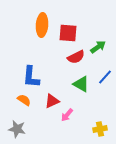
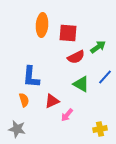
orange semicircle: rotated 40 degrees clockwise
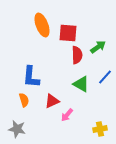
orange ellipse: rotated 25 degrees counterclockwise
red semicircle: moved 1 px right, 2 px up; rotated 66 degrees counterclockwise
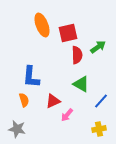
red square: rotated 18 degrees counterclockwise
blue line: moved 4 px left, 24 px down
red triangle: moved 1 px right
yellow cross: moved 1 px left
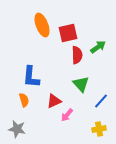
green triangle: rotated 18 degrees clockwise
red triangle: moved 1 px right
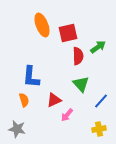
red semicircle: moved 1 px right, 1 px down
red triangle: moved 1 px up
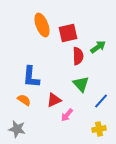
orange semicircle: rotated 40 degrees counterclockwise
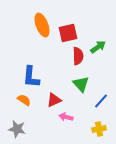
pink arrow: moved 1 px left, 2 px down; rotated 64 degrees clockwise
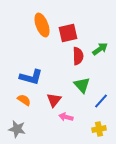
green arrow: moved 2 px right, 2 px down
blue L-shape: rotated 80 degrees counterclockwise
green triangle: moved 1 px right, 1 px down
red triangle: rotated 28 degrees counterclockwise
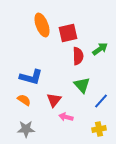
gray star: moved 9 px right; rotated 12 degrees counterclockwise
